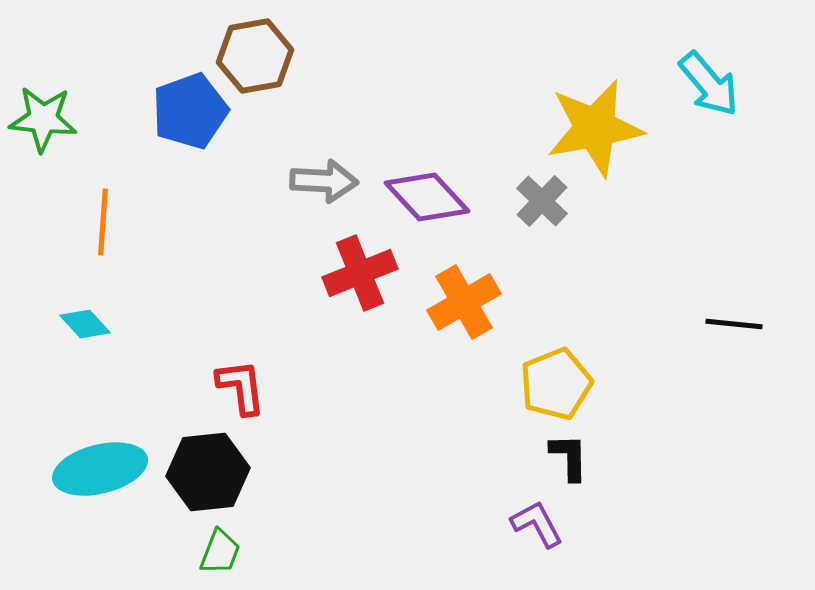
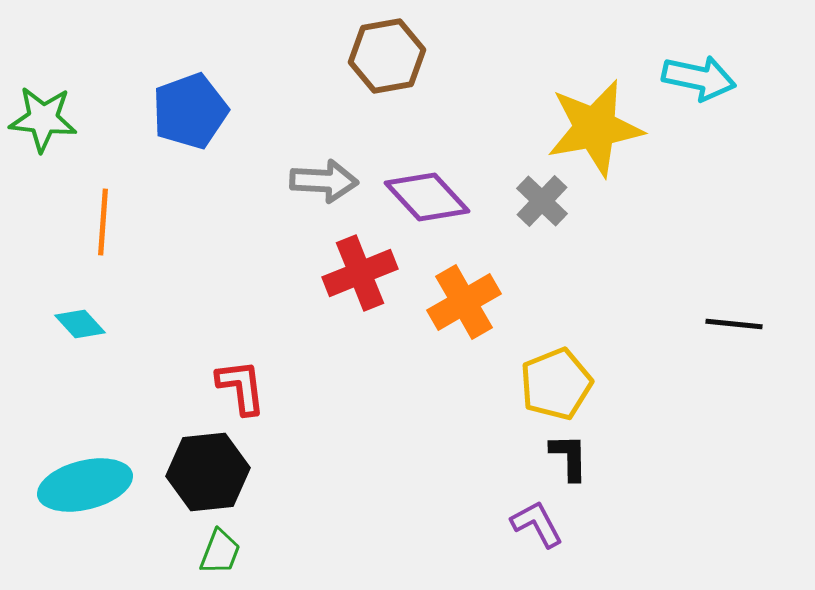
brown hexagon: moved 132 px right
cyan arrow: moved 10 px left, 6 px up; rotated 38 degrees counterclockwise
cyan diamond: moved 5 px left
cyan ellipse: moved 15 px left, 16 px down
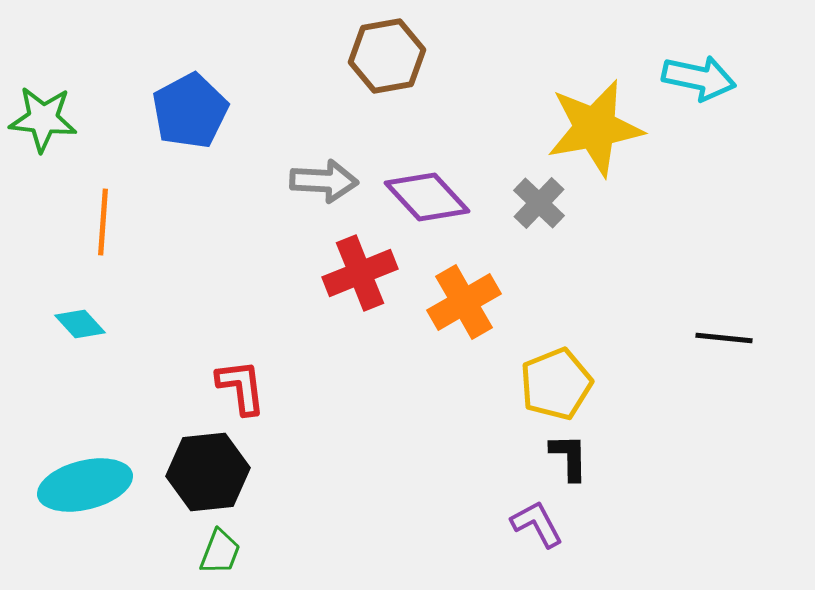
blue pentagon: rotated 8 degrees counterclockwise
gray cross: moved 3 px left, 2 px down
black line: moved 10 px left, 14 px down
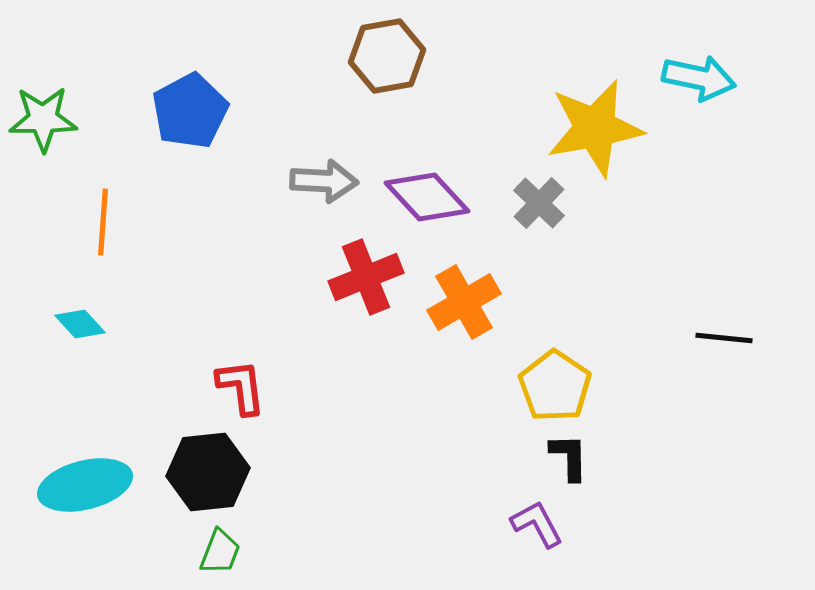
green star: rotated 6 degrees counterclockwise
red cross: moved 6 px right, 4 px down
yellow pentagon: moved 1 px left, 2 px down; rotated 16 degrees counterclockwise
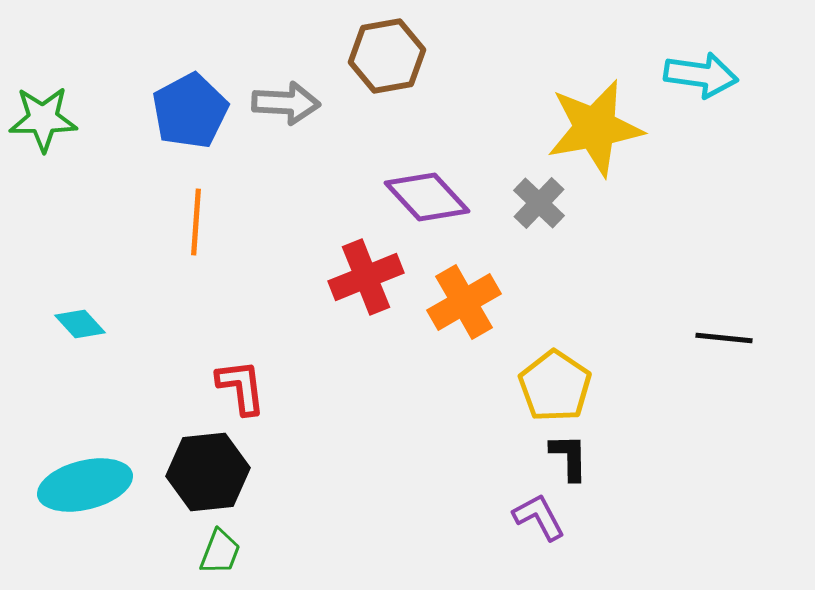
cyan arrow: moved 2 px right, 3 px up; rotated 4 degrees counterclockwise
gray arrow: moved 38 px left, 78 px up
orange line: moved 93 px right
purple L-shape: moved 2 px right, 7 px up
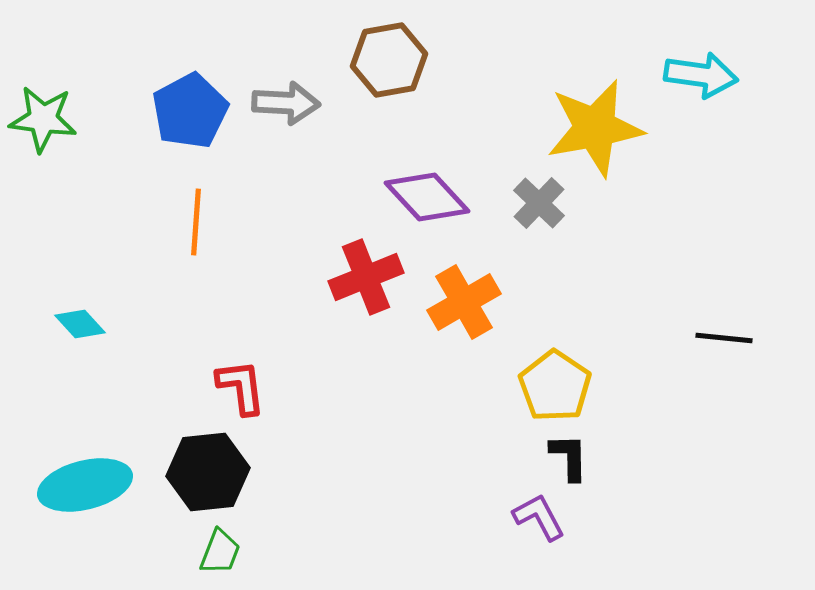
brown hexagon: moved 2 px right, 4 px down
green star: rotated 8 degrees clockwise
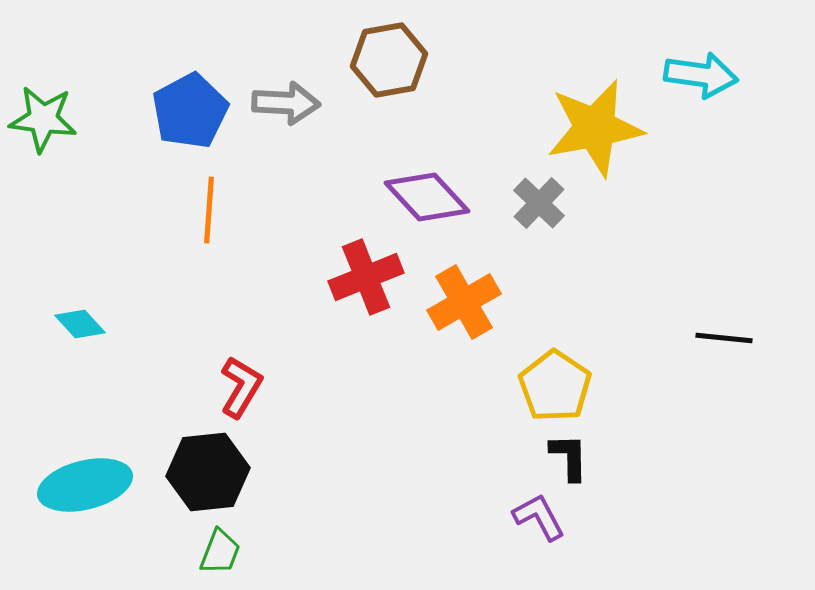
orange line: moved 13 px right, 12 px up
red L-shape: rotated 38 degrees clockwise
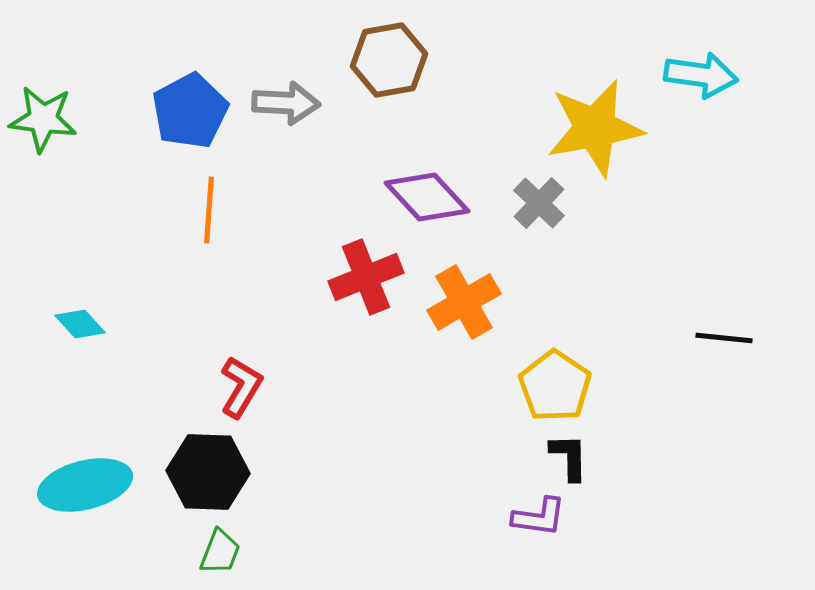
black hexagon: rotated 8 degrees clockwise
purple L-shape: rotated 126 degrees clockwise
